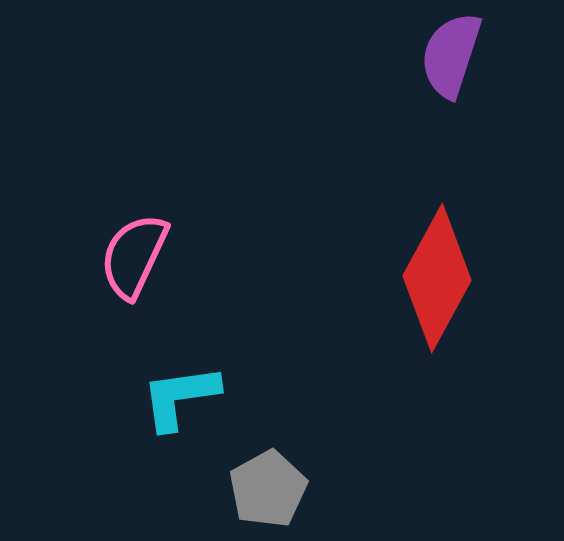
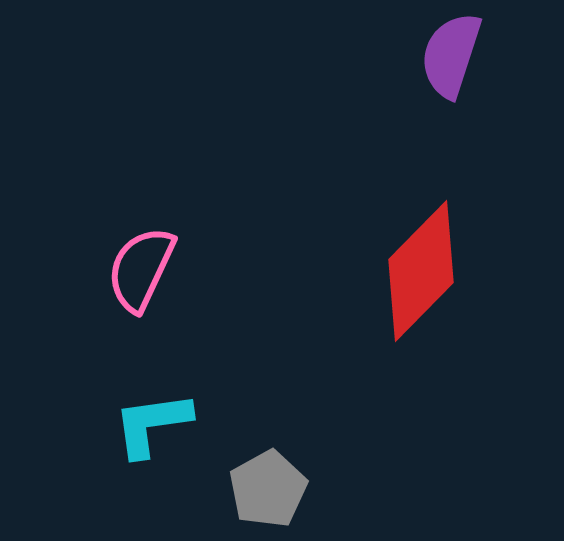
pink semicircle: moved 7 px right, 13 px down
red diamond: moved 16 px left, 7 px up; rotated 16 degrees clockwise
cyan L-shape: moved 28 px left, 27 px down
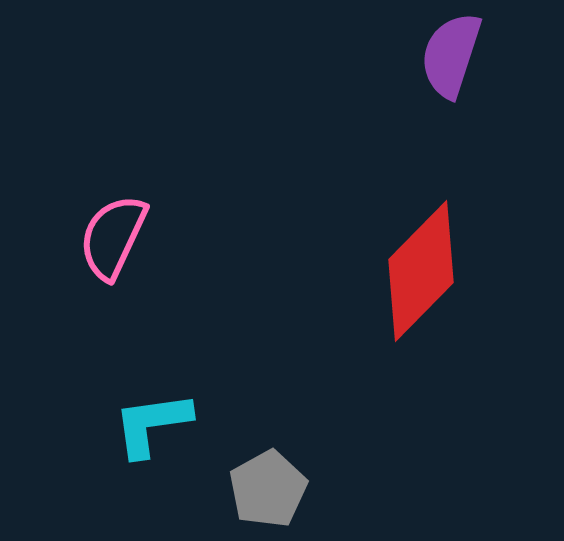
pink semicircle: moved 28 px left, 32 px up
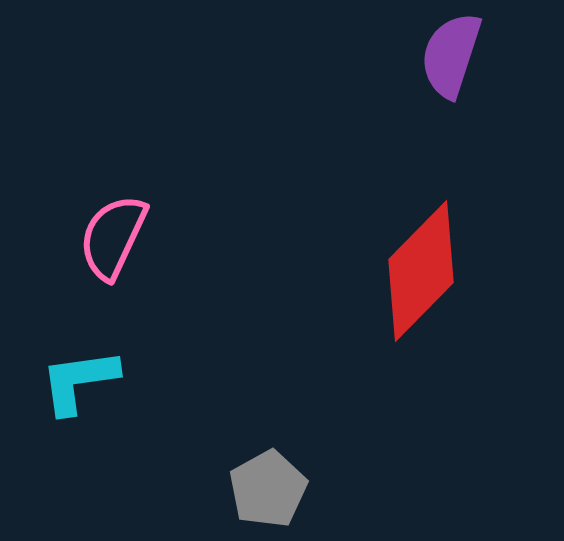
cyan L-shape: moved 73 px left, 43 px up
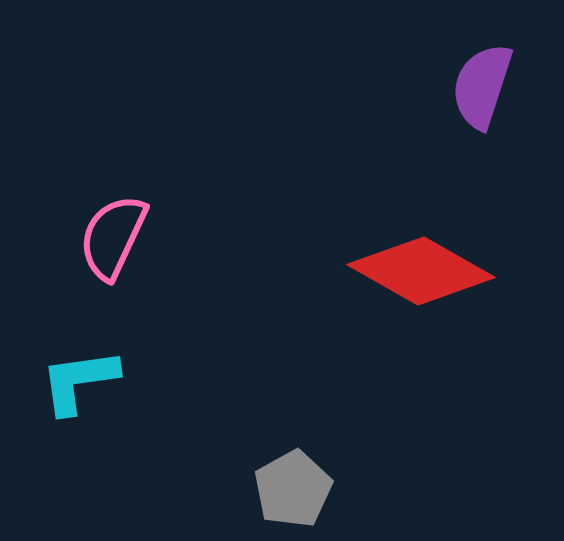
purple semicircle: moved 31 px right, 31 px down
red diamond: rotated 75 degrees clockwise
gray pentagon: moved 25 px right
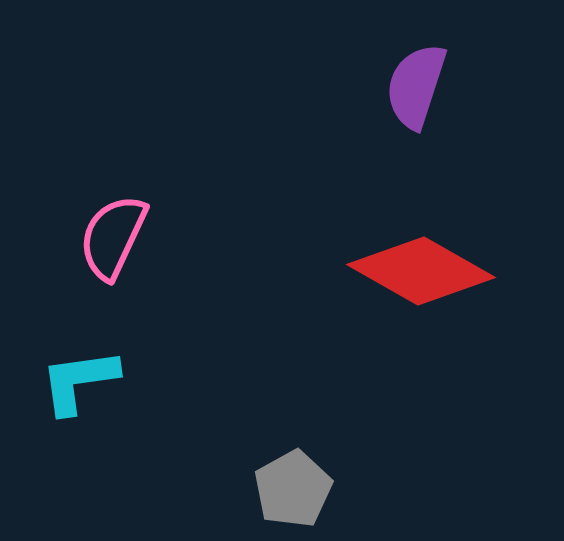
purple semicircle: moved 66 px left
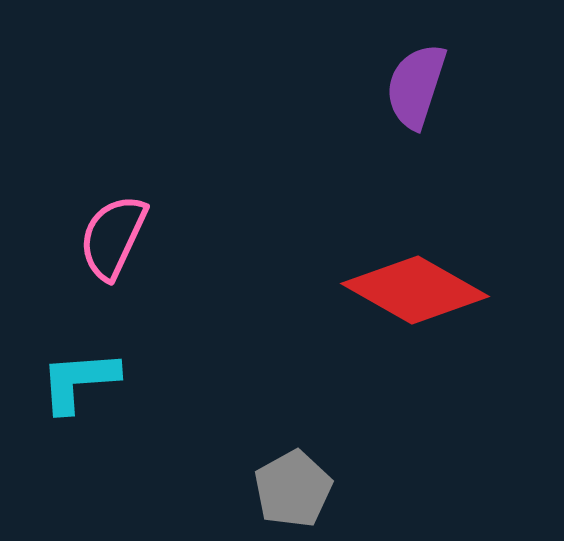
red diamond: moved 6 px left, 19 px down
cyan L-shape: rotated 4 degrees clockwise
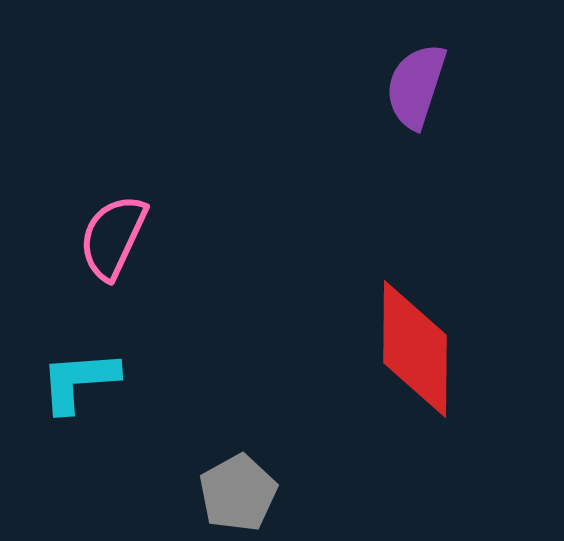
red diamond: moved 59 px down; rotated 61 degrees clockwise
gray pentagon: moved 55 px left, 4 px down
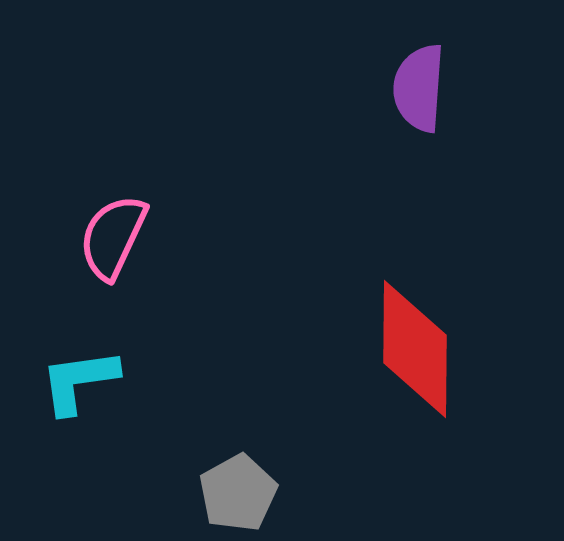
purple semicircle: moved 3 px right, 2 px down; rotated 14 degrees counterclockwise
cyan L-shape: rotated 4 degrees counterclockwise
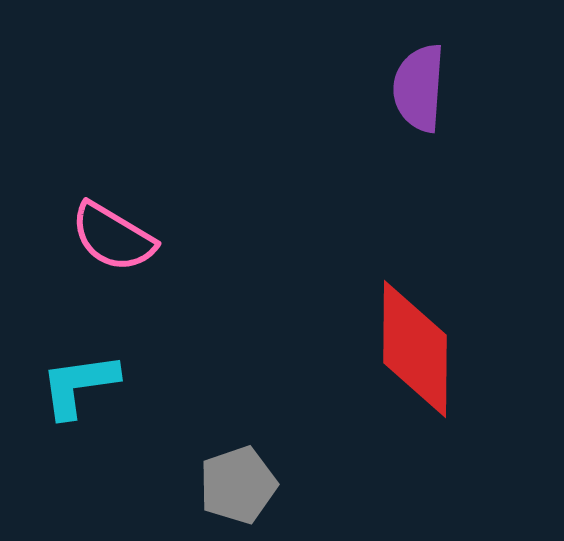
pink semicircle: rotated 84 degrees counterclockwise
cyan L-shape: moved 4 px down
gray pentagon: moved 8 px up; rotated 10 degrees clockwise
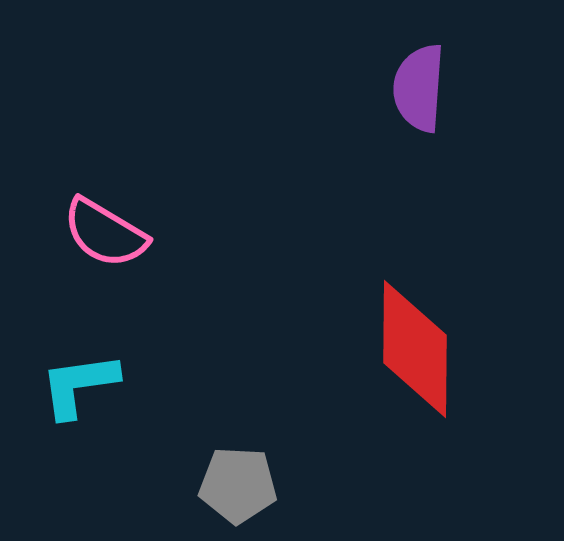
pink semicircle: moved 8 px left, 4 px up
gray pentagon: rotated 22 degrees clockwise
